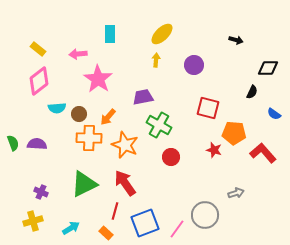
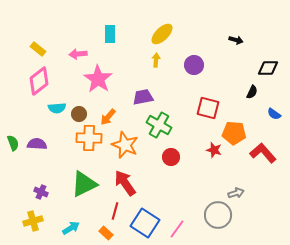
gray circle: moved 13 px right
blue square: rotated 36 degrees counterclockwise
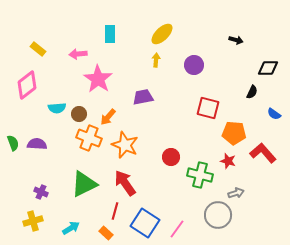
pink diamond: moved 12 px left, 4 px down
green cross: moved 41 px right, 50 px down; rotated 15 degrees counterclockwise
orange cross: rotated 20 degrees clockwise
red star: moved 14 px right, 11 px down
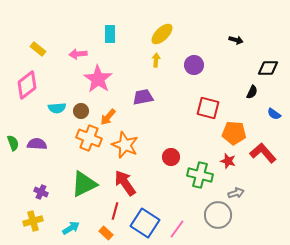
brown circle: moved 2 px right, 3 px up
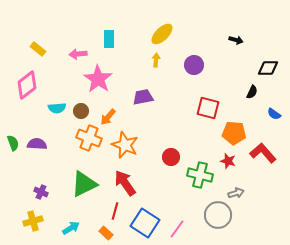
cyan rectangle: moved 1 px left, 5 px down
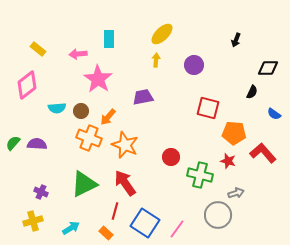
black arrow: rotated 96 degrees clockwise
green semicircle: rotated 119 degrees counterclockwise
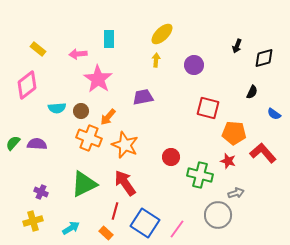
black arrow: moved 1 px right, 6 px down
black diamond: moved 4 px left, 10 px up; rotated 15 degrees counterclockwise
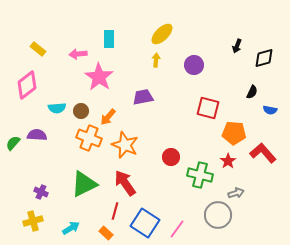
pink star: moved 1 px right, 2 px up
blue semicircle: moved 4 px left, 4 px up; rotated 24 degrees counterclockwise
purple semicircle: moved 9 px up
red star: rotated 21 degrees clockwise
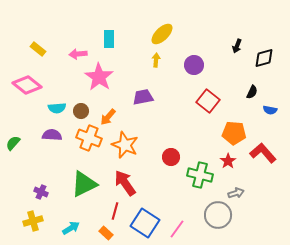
pink diamond: rotated 76 degrees clockwise
red square: moved 7 px up; rotated 25 degrees clockwise
purple semicircle: moved 15 px right
